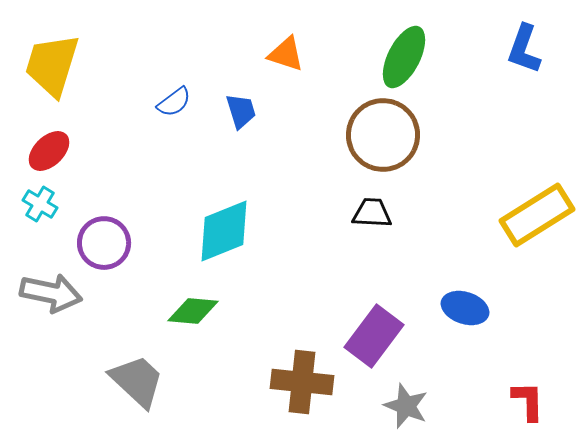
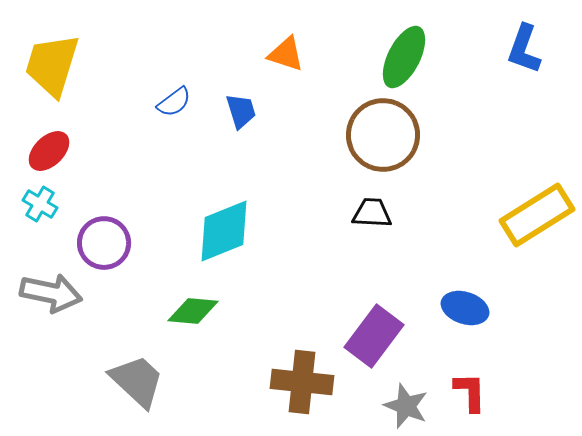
red L-shape: moved 58 px left, 9 px up
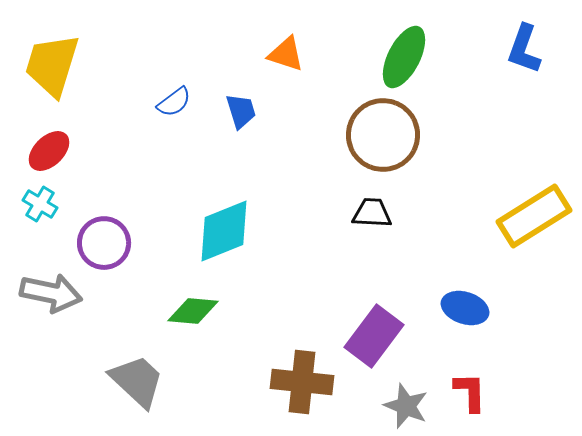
yellow rectangle: moved 3 px left, 1 px down
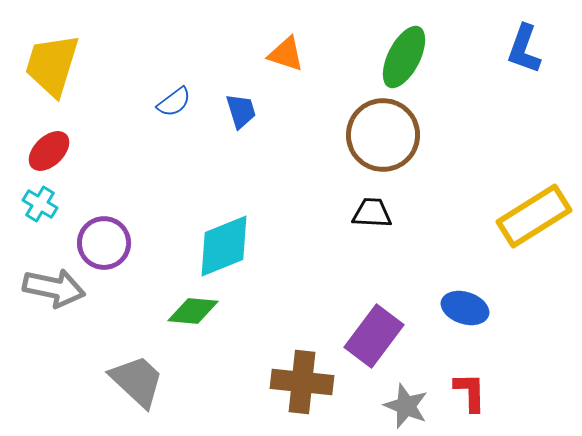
cyan diamond: moved 15 px down
gray arrow: moved 3 px right, 5 px up
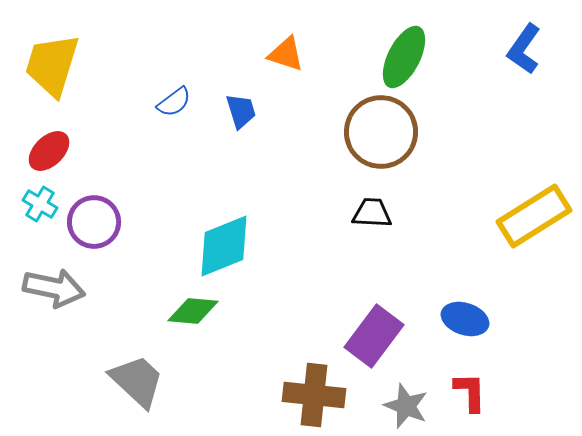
blue L-shape: rotated 15 degrees clockwise
brown circle: moved 2 px left, 3 px up
purple circle: moved 10 px left, 21 px up
blue ellipse: moved 11 px down
brown cross: moved 12 px right, 13 px down
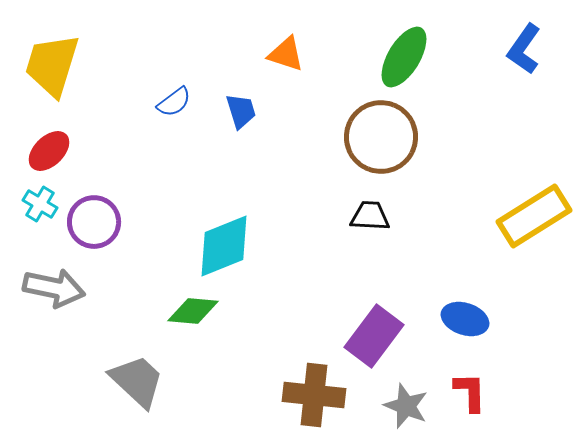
green ellipse: rotated 4 degrees clockwise
brown circle: moved 5 px down
black trapezoid: moved 2 px left, 3 px down
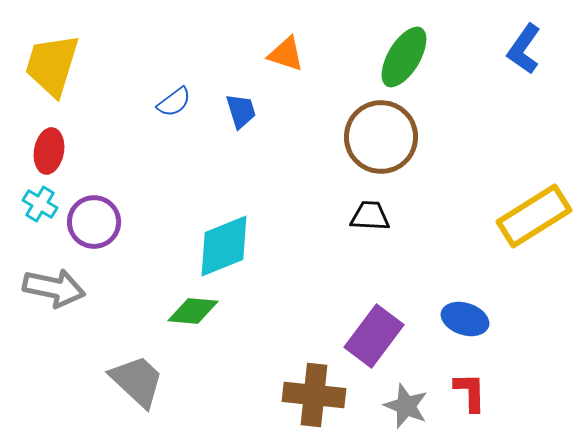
red ellipse: rotated 36 degrees counterclockwise
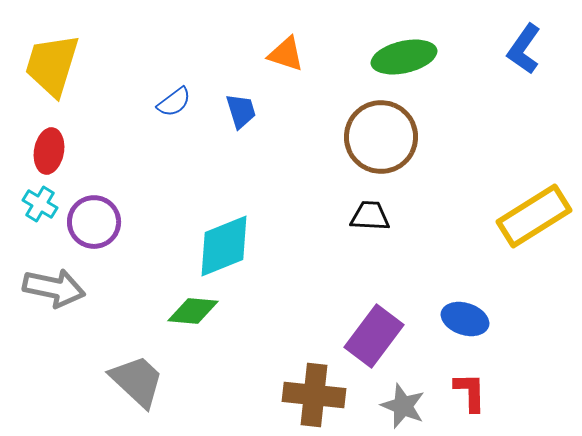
green ellipse: rotated 46 degrees clockwise
gray star: moved 3 px left
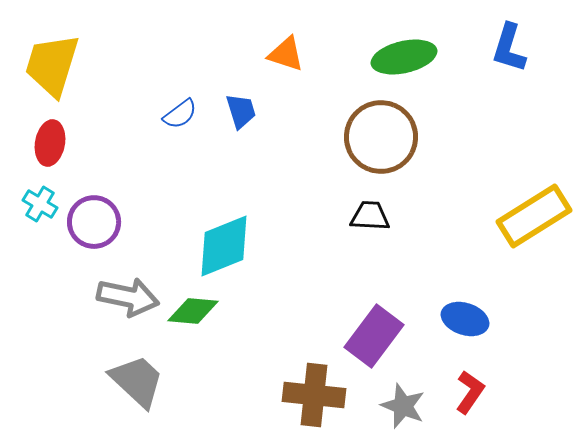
blue L-shape: moved 15 px left, 1 px up; rotated 18 degrees counterclockwise
blue semicircle: moved 6 px right, 12 px down
red ellipse: moved 1 px right, 8 px up
gray arrow: moved 74 px right, 9 px down
red L-shape: rotated 36 degrees clockwise
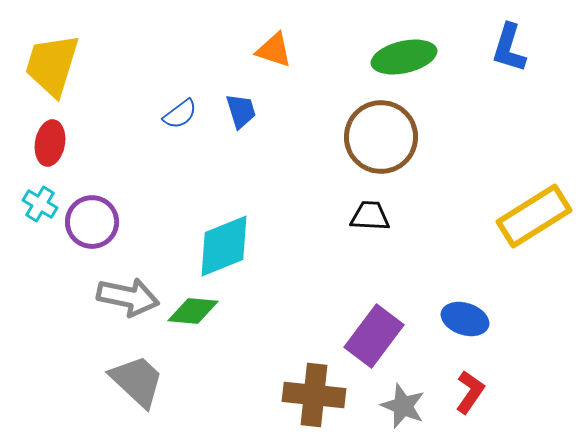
orange triangle: moved 12 px left, 4 px up
purple circle: moved 2 px left
